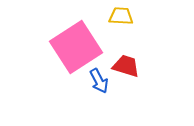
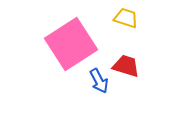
yellow trapezoid: moved 5 px right, 2 px down; rotated 15 degrees clockwise
pink square: moved 5 px left, 3 px up
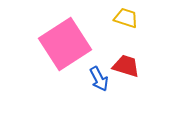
pink square: moved 6 px left
blue arrow: moved 2 px up
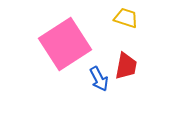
red trapezoid: rotated 84 degrees clockwise
